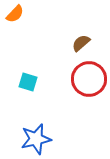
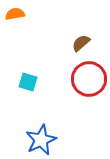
orange semicircle: rotated 144 degrees counterclockwise
blue star: moved 5 px right, 1 px down; rotated 12 degrees counterclockwise
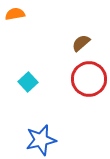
cyan square: rotated 30 degrees clockwise
blue star: rotated 12 degrees clockwise
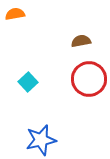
brown semicircle: moved 2 px up; rotated 30 degrees clockwise
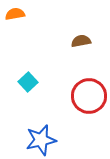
red circle: moved 17 px down
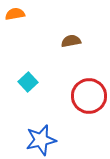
brown semicircle: moved 10 px left
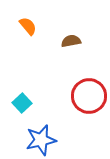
orange semicircle: moved 13 px right, 12 px down; rotated 60 degrees clockwise
cyan square: moved 6 px left, 21 px down
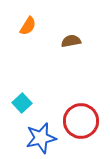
orange semicircle: rotated 72 degrees clockwise
red circle: moved 8 px left, 25 px down
blue star: moved 2 px up
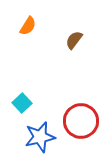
brown semicircle: moved 3 px right, 1 px up; rotated 42 degrees counterclockwise
blue star: moved 1 px left, 1 px up
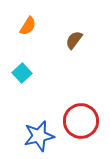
cyan square: moved 30 px up
blue star: moved 1 px left, 1 px up
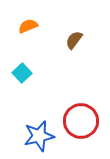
orange semicircle: rotated 144 degrees counterclockwise
